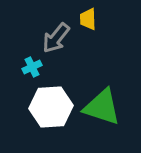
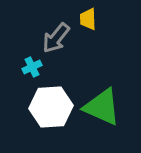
green triangle: rotated 6 degrees clockwise
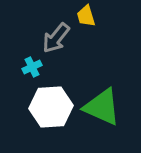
yellow trapezoid: moved 2 px left, 3 px up; rotated 15 degrees counterclockwise
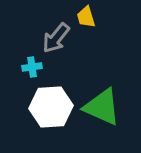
yellow trapezoid: moved 1 px down
cyan cross: rotated 18 degrees clockwise
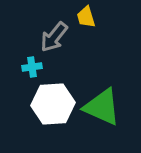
gray arrow: moved 2 px left, 1 px up
white hexagon: moved 2 px right, 3 px up
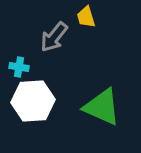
cyan cross: moved 13 px left; rotated 18 degrees clockwise
white hexagon: moved 20 px left, 3 px up
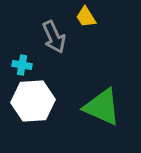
yellow trapezoid: rotated 15 degrees counterclockwise
gray arrow: rotated 64 degrees counterclockwise
cyan cross: moved 3 px right, 2 px up
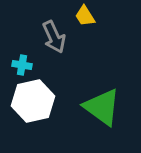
yellow trapezoid: moved 1 px left, 1 px up
white hexagon: rotated 9 degrees counterclockwise
green triangle: rotated 12 degrees clockwise
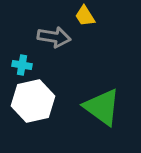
gray arrow: rotated 56 degrees counterclockwise
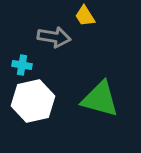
green triangle: moved 2 px left, 8 px up; rotated 21 degrees counterclockwise
